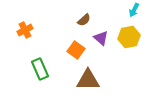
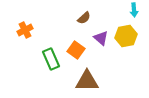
cyan arrow: rotated 32 degrees counterclockwise
brown semicircle: moved 2 px up
yellow hexagon: moved 3 px left, 1 px up
green rectangle: moved 11 px right, 10 px up
brown triangle: moved 1 px left, 1 px down
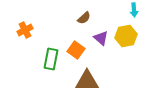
green rectangle: rotated 35 degrees clockwise
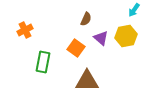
cyan arrow: rotated 40 degrees clockwise
brown semicircle: moved 2 px right, 1 px down; rotated 24 degrees counterclockwise
orange square: moved 2 px up
green rectangle: moved 8 px left, 3 px down
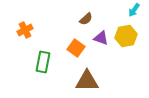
brown semicircle: rotated 24 degrees clockwise
purple triangle: rotated 21 degrees counterclockwise
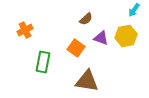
brown triangle: rotated 10 degrees clockwise
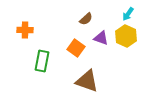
cyan arrow: moved 6 px left, 4 px down
orange cross: rotated 28 degrees clockwise
yellow hexagon: rotated 25 degrees counterclockwise
green rectangle: moved 1 px left, 1 px up
brown triangle: rotated 10 degrees clockwise
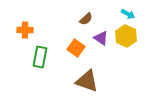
cyan arrow: rotated 96 degrees counterclockwise
purple triangle: rotated 14 degrees clockwise
green rectangle: moved 2 px left, 4 px up
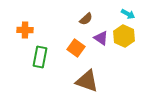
yellow hexagon: moved 2 px left
